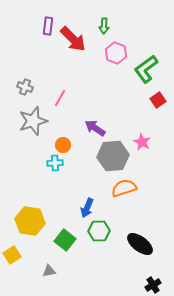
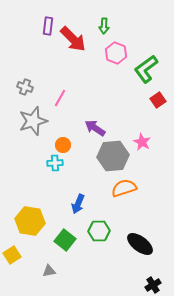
blue arrow: moved 9 px left, 4 px up
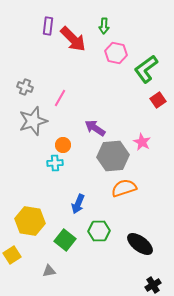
pink hexagon: rotated 10 degrees counterclockwise
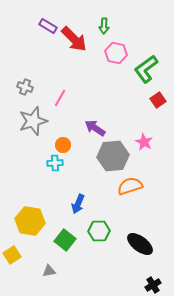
purple rectangle: rotated 66 degrees counterclockwise
red arrow: moved 1 px right
pink star: moved 2 px right
orange semicircle: moved 6 px right, 2 px up
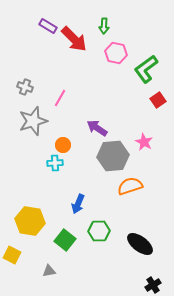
purple arrow: moved 2 px right
yellow square: rotated 30 degrees counterclockwise
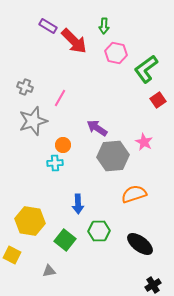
red arrow: moved 2 px down
orange semicircle: moved 4 px right, 8 px down
blue arrow: rotated 24 degrees counterclockwise
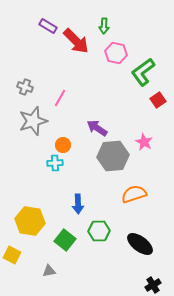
red arrow: moved 2 px right
green L-shape: moved 3 px left, 3 px down
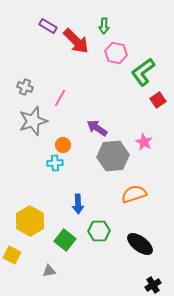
yellow hexagon: rotated 20 degrees clockwise
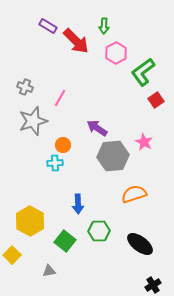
pink hexagon: rotated 20 degrees clockwise
red square: moved 2 px left
green square: moved 1 px down
yellow square: rotated 18 degrees clockwise
